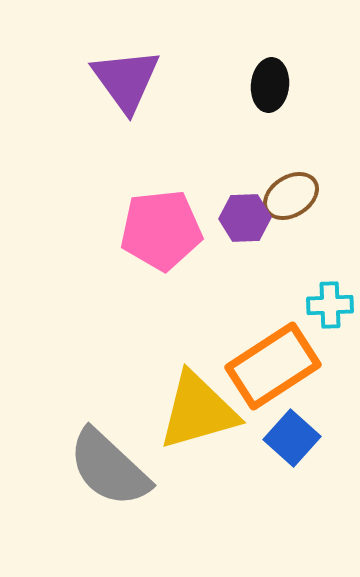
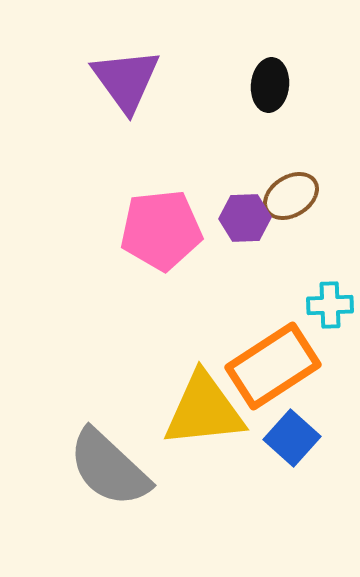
yellow triangle: moved 6 px right, 1 px up; rotated 10 degrees clockwise
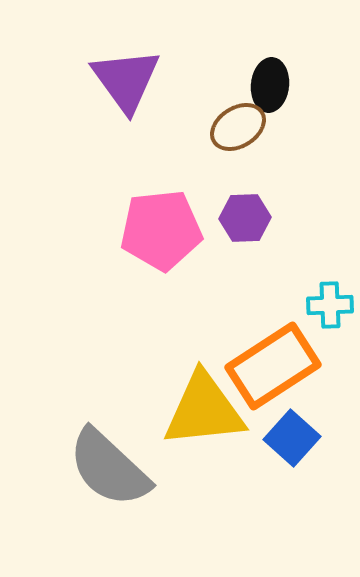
brown ellipse: moved 53 px left, 69 px up
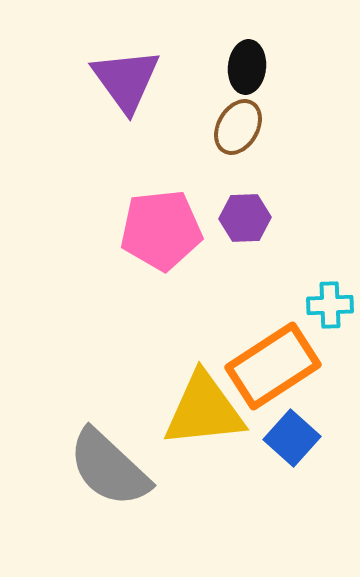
black ellipse: moved 23 px left, 18 px up
brown ellipse: rotated 28 degrees counterclockwise
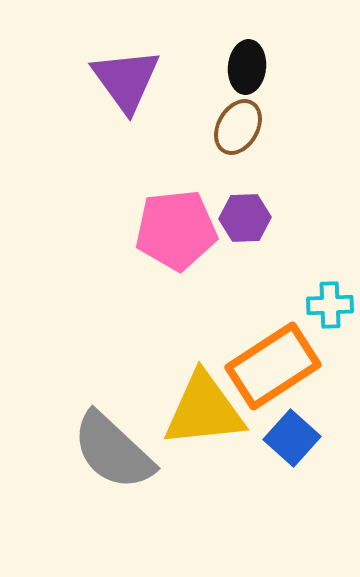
pink pentagon: moved 15 px right
gray semicircle: moved 4 px right, 17 px up
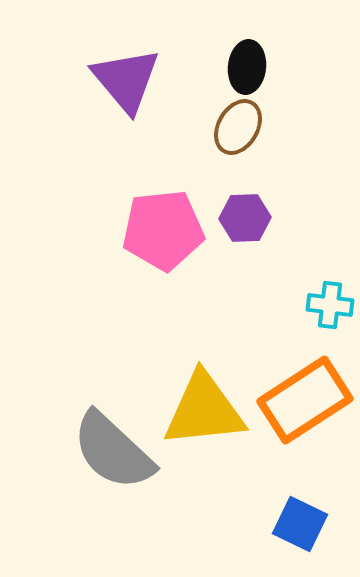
purple triangle: rotated 4 degrees counterclockwise
pink pentagon: moved 13 px left
cyan cross: rotated 9 degrees clockwise
orange rectangle: moved 32 px right, 34 px down
blue square: moved 8 px right, 86 px down; rotated 16 degrees counterclockwise
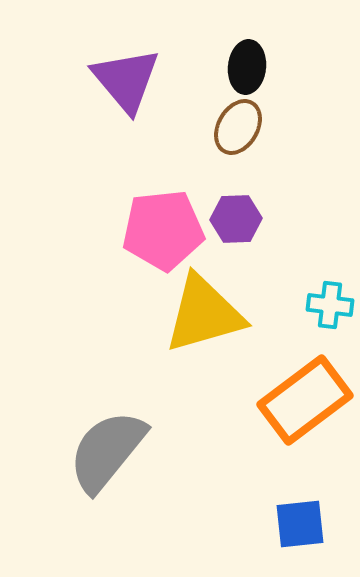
purple hexagon: moved 9 px left, 1 px down
orange rectangle: rotated 4 degrees counterclockwise
yellow triangle: moved 96 px up; rotated 10 degrees counterclockwise
gray semicircle: moved 6 px left; rotated 86 degrees clockwise
blue square: rotated 32 degrees counterclockwise
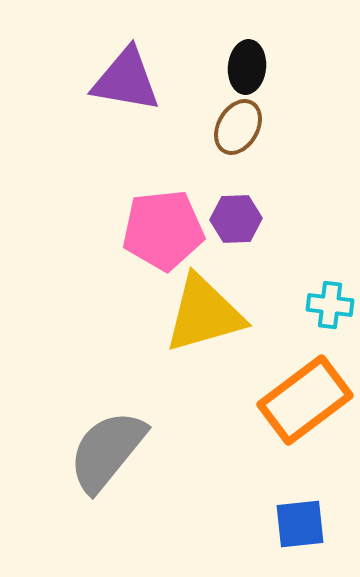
purple triangle: rotated 40 degrees counterclockwise
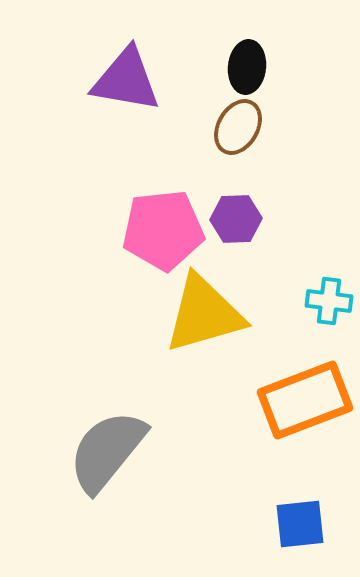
cyan cross: moved 1 px left, 4 px up
orange rectangle: rotated 16 degrees clockwise
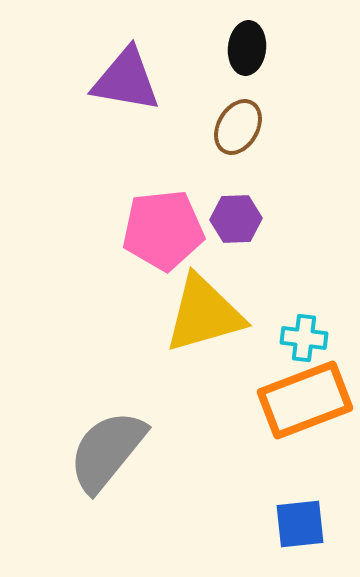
black ellipse: moved 19 px up
cyan cross: moved 25 px left, 37 px down
